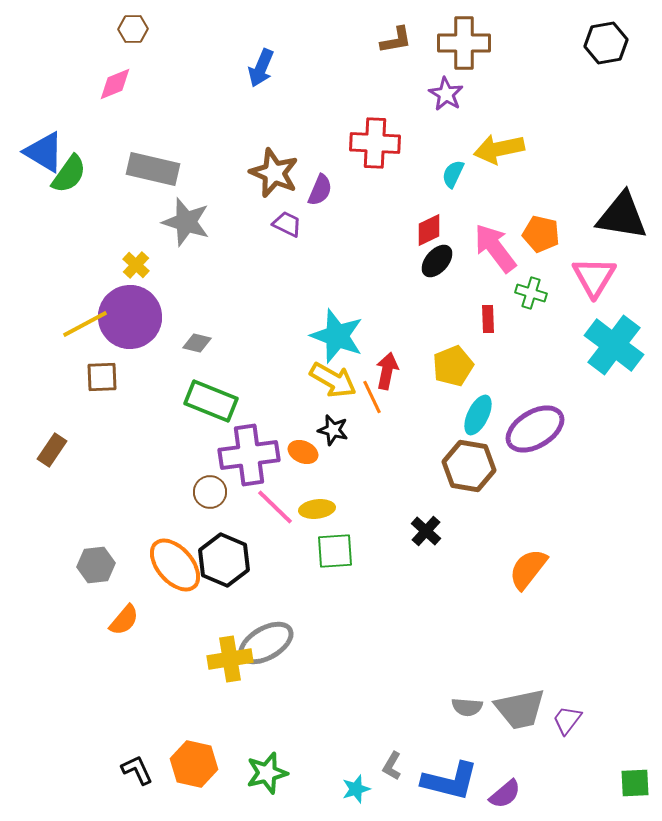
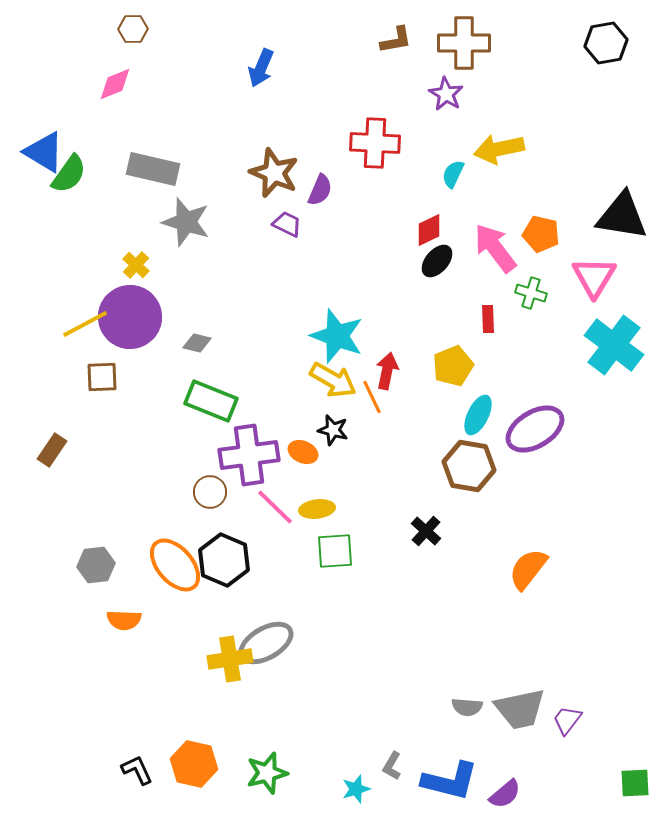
orange semicircle at (124, 620): rotated 52 degrees clockwise
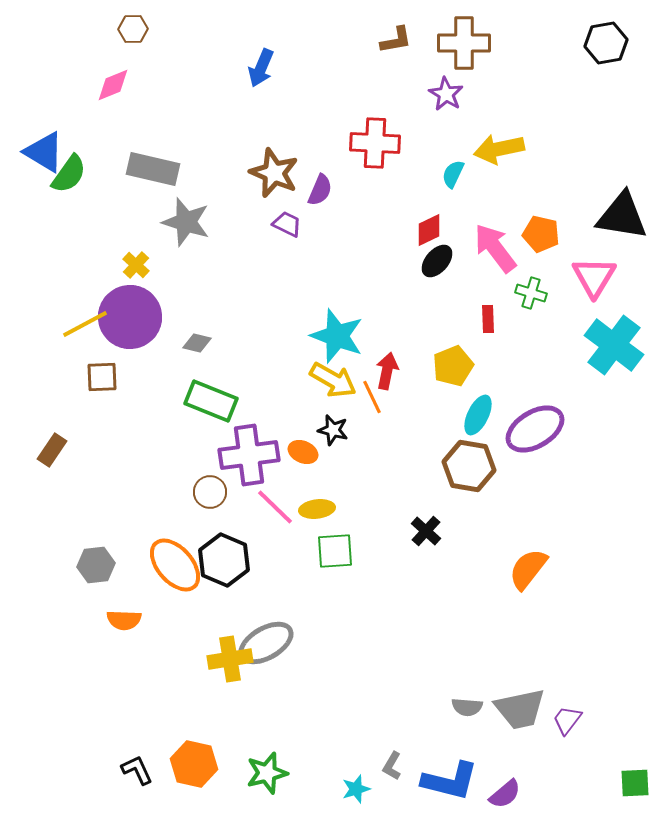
pink diamond at (115, 84): moved 2 px left, 1 px down
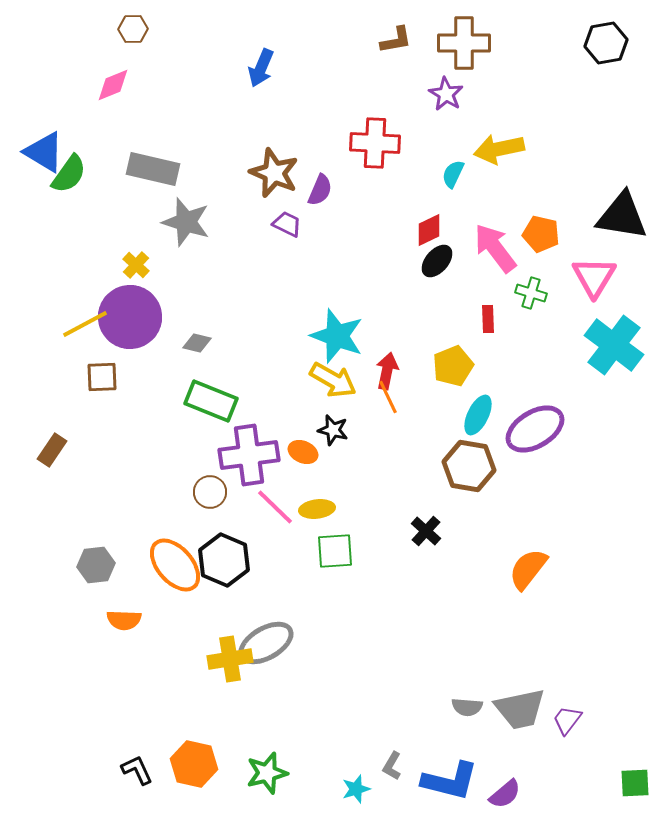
orange line at (372, 397): moved 16 px right
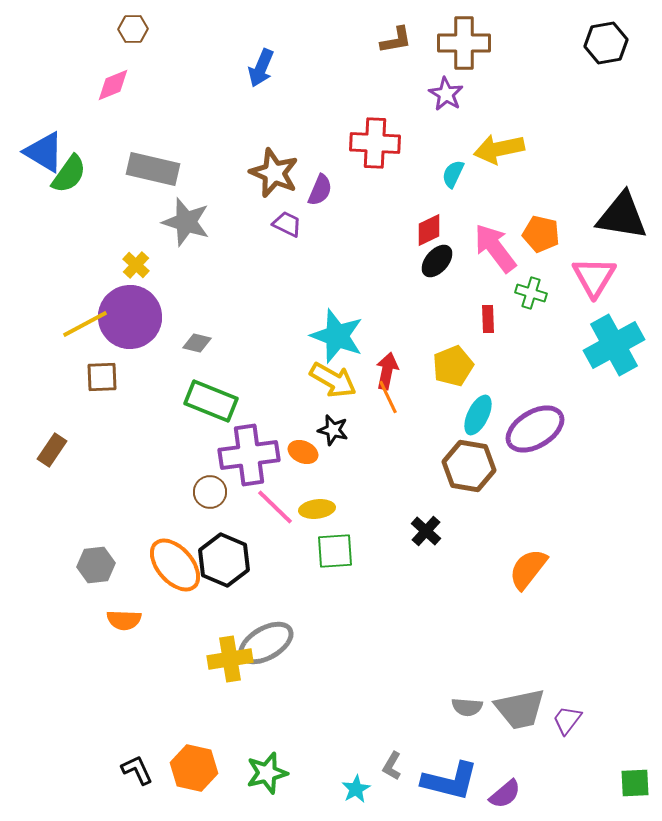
cyan cross at (614, 345): rotated 24 degrees clockwise
orange hexagon at (194, 764): moved 4 px down
cyan star at (356, 789): rotated 12 degrees counterclockwise
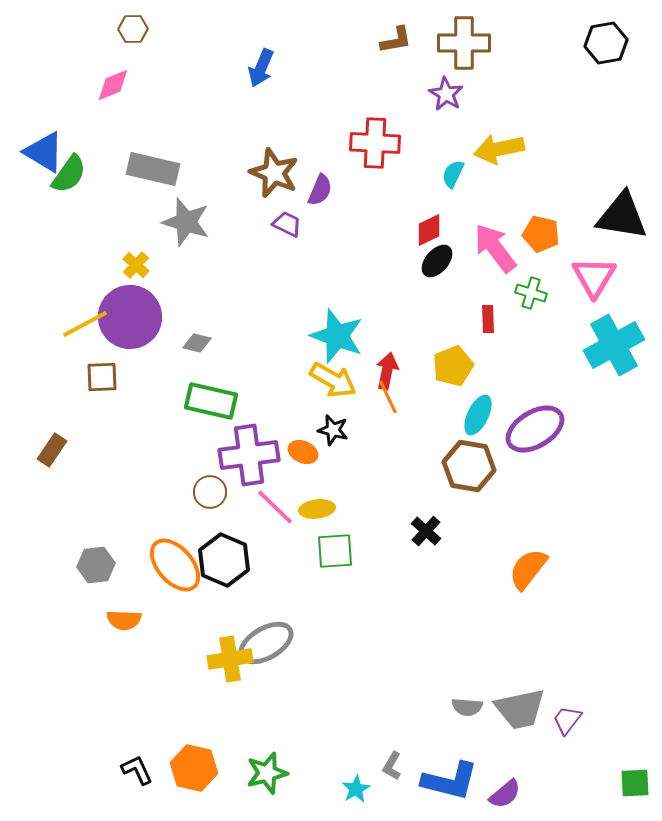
green rectangle at (211, 401): rotated 9 degrees counterclockwise
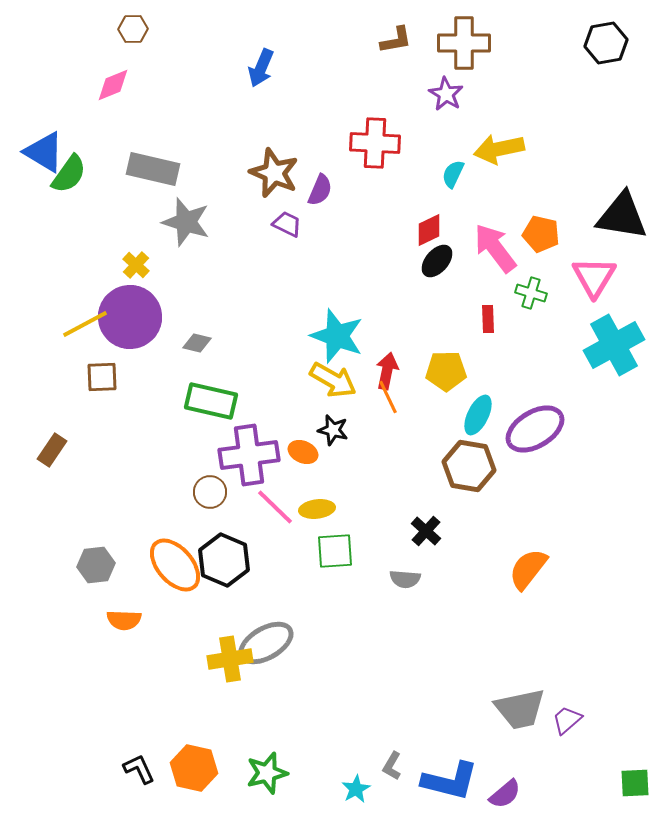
yellow pentagon at (453, 366): moved 7 px left, 5 px down; rotated 21 degrees clockwise
gray semicircle at (467, 707): moved 62 px left, 128 px up
purple trapezoid at (567, 720): rotated 12 degrees clockwise
black L-shape at (137, 770): moved 2 px right, 1 px up
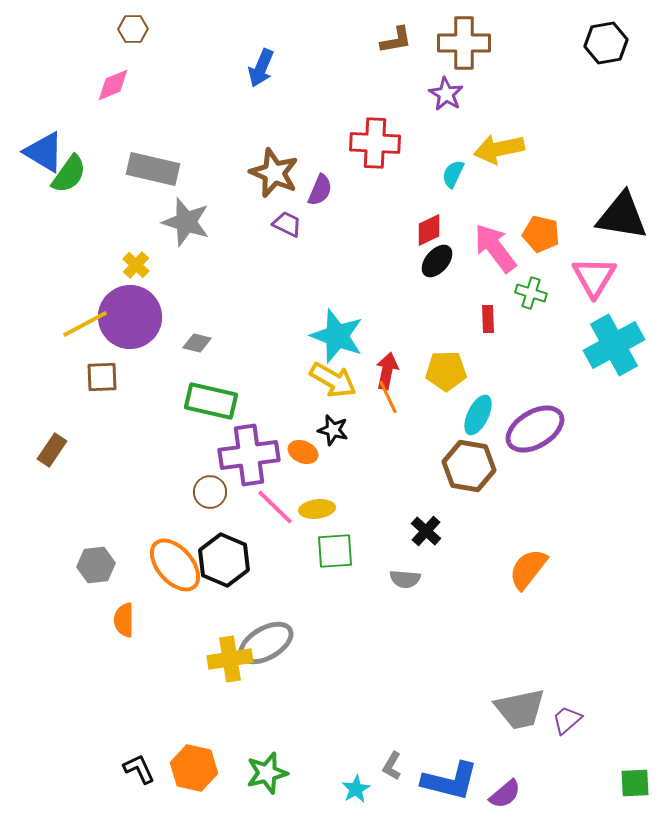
orange semicircle at (124, 620): rotated 88 degrees clockwise
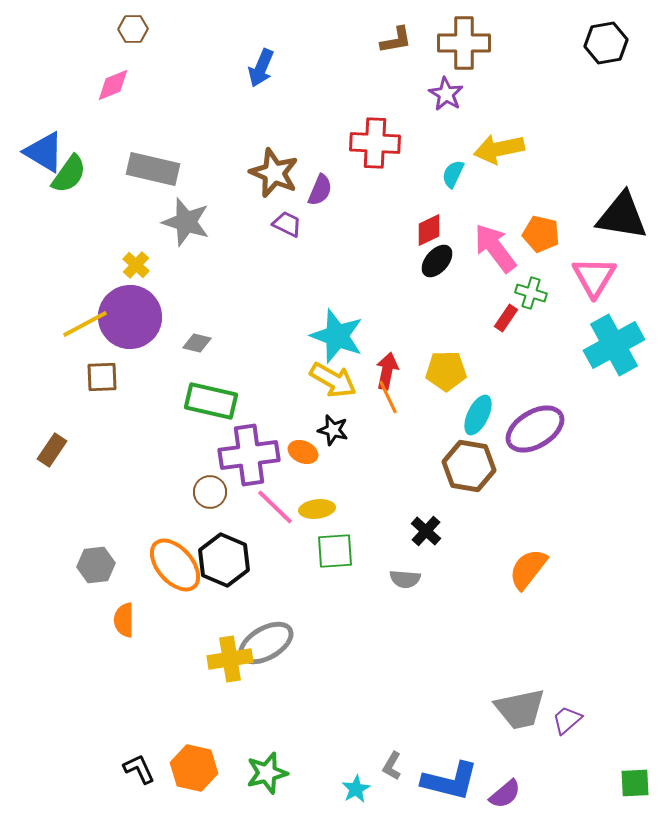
red rectangle at (488, 319): moved 18 px right, 1 px up; rotated 36 degrees clockwise
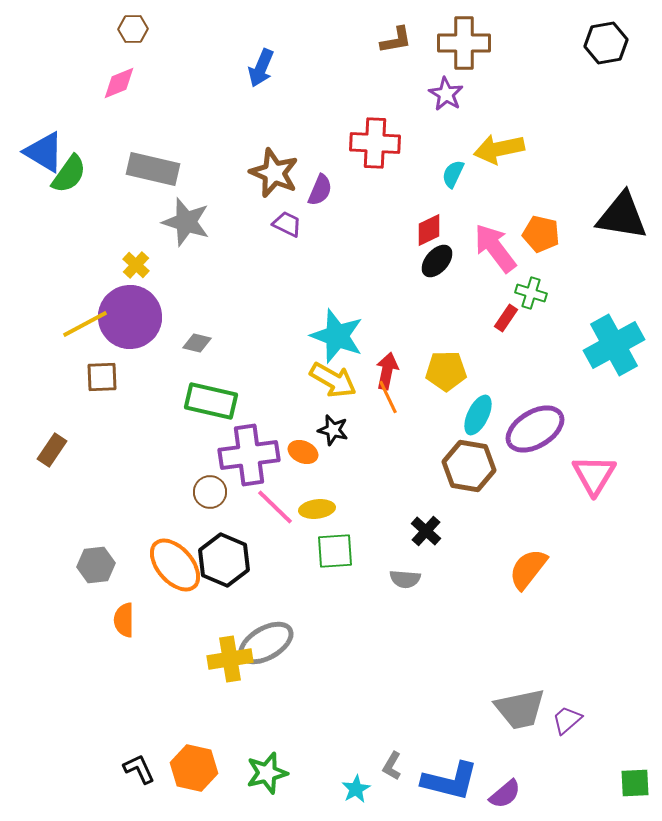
pink diamond at (113, 85): moved 6 px right, 2 px up
pink triangle at (594, 277): moved 198 px down
